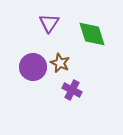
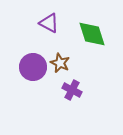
purple triangle: rotated 35 degrees counterclockwise
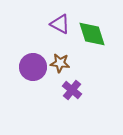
purple triangle: moved 11 px right, 1 px down
brown star: rotated 18 degrees counterclockwise
purple cross: rotated 12 degrees clockwise
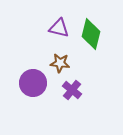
purple triangle: moved 1 px left, 4 px down; rotated 15 degrees counterclockwise
green diamond: moved 1 px left; rotated 32 degrees clockwise
purple circle: moved 16 px down
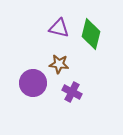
brown star: moved 1 px left, 1 px down
purple cross: moved 2 px down; rotated 12 degrees counterclockwise
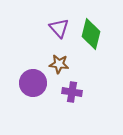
purple triangle: rotated 35 degrees clockwise
purple cross: rotated 18 degrees counterclockwise
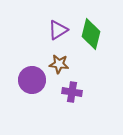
purple triangle: moved 1 px left, 2 px down; rotated 40 degrees clockwise
purple circle: moved 1 px left, 3 px up
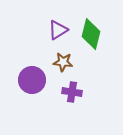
brown star: moved 4 px right, 2 px up
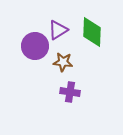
green diamond: moved 1 px right, 2 px up; rotated 12 degrees counterclockwise
purple circle: moved 3 px right, 34 px up
purple cross: moved 2 px left
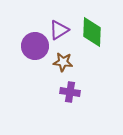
purple triangle: moved 1 px right
